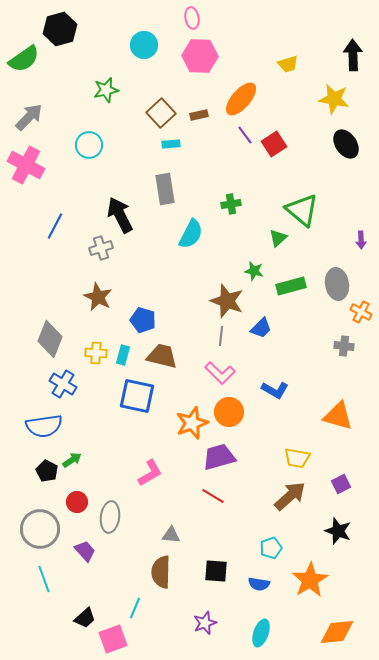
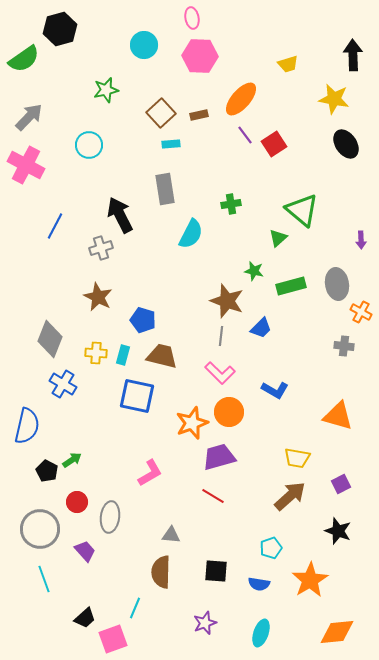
blue semicircle at (44, 426): moved 17 px left; rotated 69 degrees counterclockwise
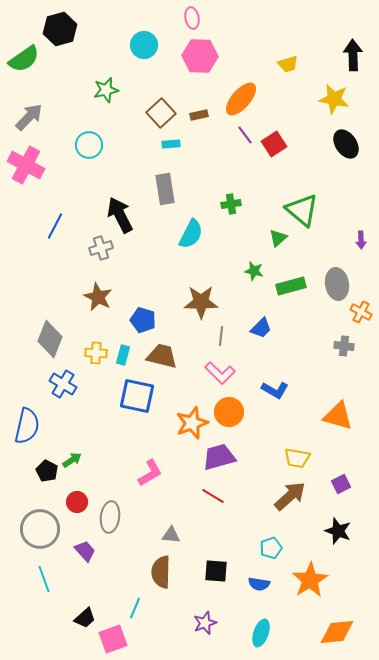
brown star at (227, 301): moved 26 px left, 1 px down; rotated 20 degrees counterclockwise
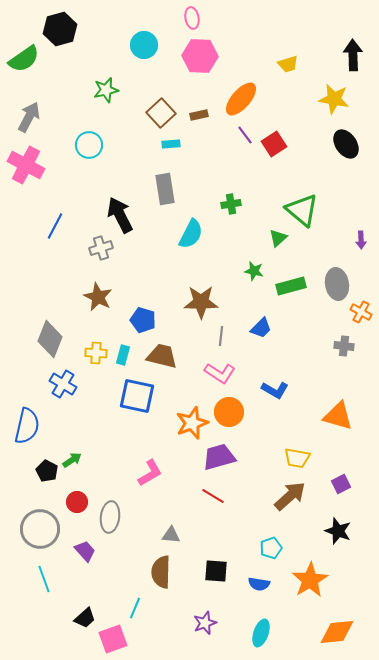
gray arrow at (29, 117): rotated 16 degrees counterclockwise
pink L-shape at (220, 373): rotated 12 degrees counterclockwise
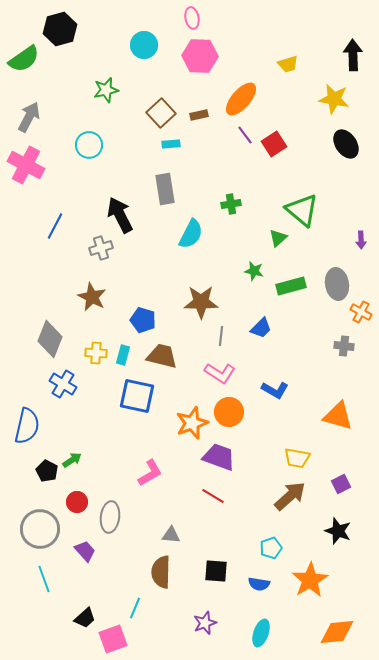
brown star at (98, 297): moved 6 px left
purple trapezoid at (219, 457): rotated 36 degrees clockwise
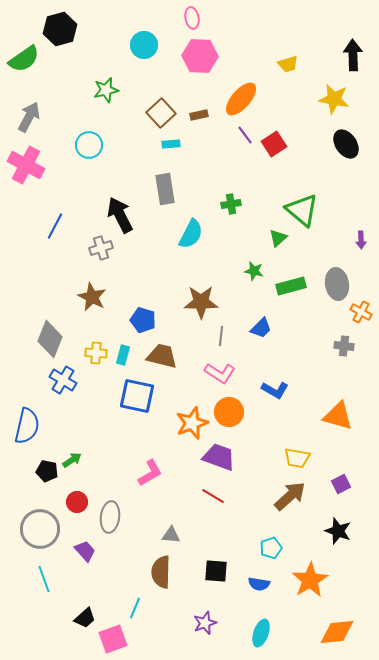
blue cross at (63, 384): moved 4 px up
black pentagon at (47, 471): rotated 15 degrees counterclockwise
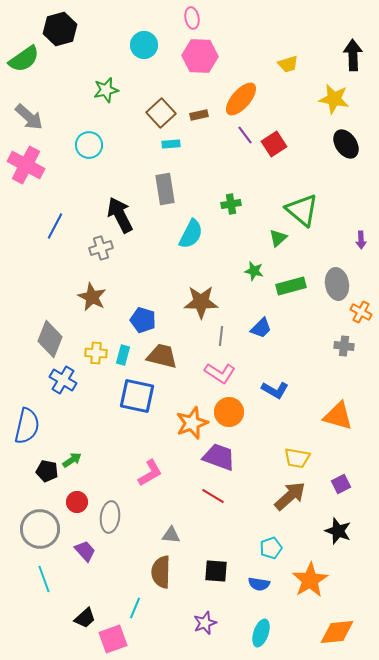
gray arrow at (29, 117): rotated 104 degrees clockwise
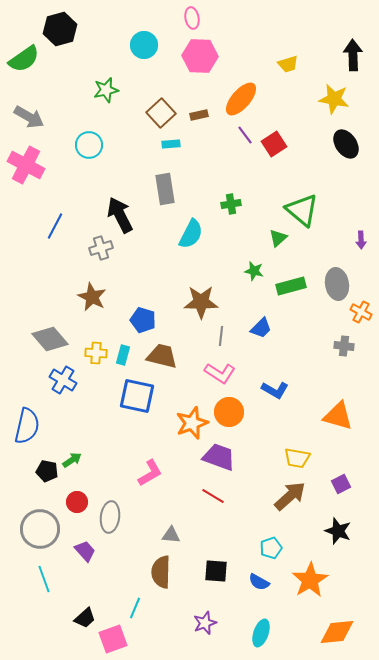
gray arrow at (29, 117): rotated 12 degrees counterclockwise
gray diamond at (50, 339): rotated 63 degrees counterclockwise
blue semicircle at (259, 584): moved 2 px up; rotated 20 degrees clockwise
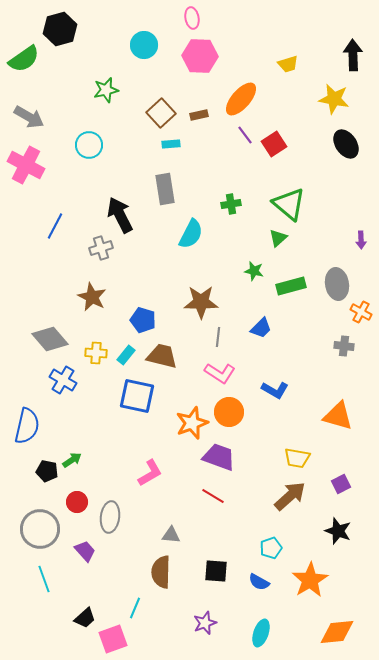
green triangle at (302, 210): moved 13 px left, 6 px up
gray line at (221, 336): moved 3 px left, 1 px down
cyan rectangle at (123, 355): moved 3 px right; rotated 24 degrees clockwise
